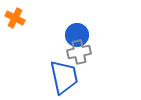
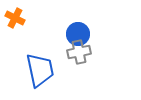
blue circle: moved 1 px right, 1 px up
blue trapezoid: moved 24 px left, 7 px up
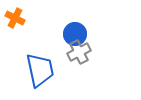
blue circle: moved 3 px left
gray cross: rotated 15 degrees counterclockwise
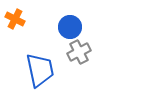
orange cross: moved 1 px down
blue circle: moved 5 px left, 7 px up
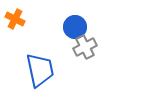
blue circle: moved 5 px right
gray cross: moved 6 px right, 5 px up
